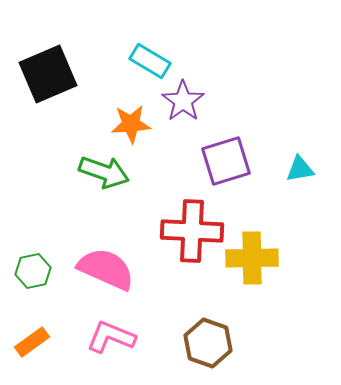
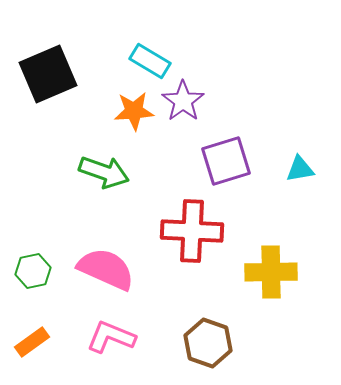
orange star: moved 3 px right, 13 px up
yellow cross: moved 19 px right, 14 px down
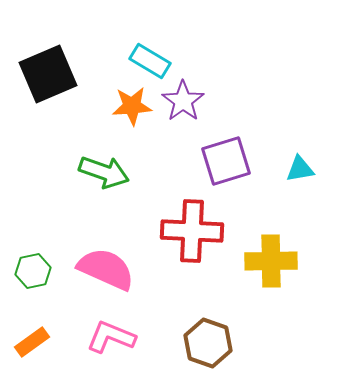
orange star: moved 2 px left, 5 px up
yellow cross: moved 11 px up
